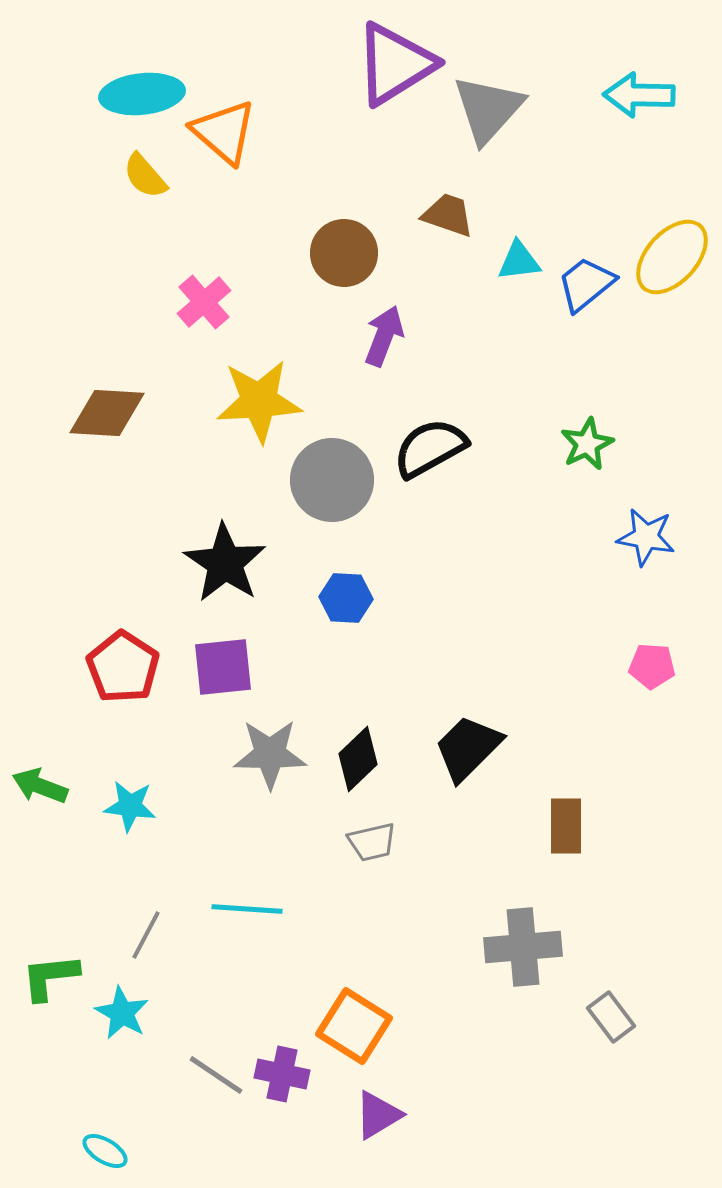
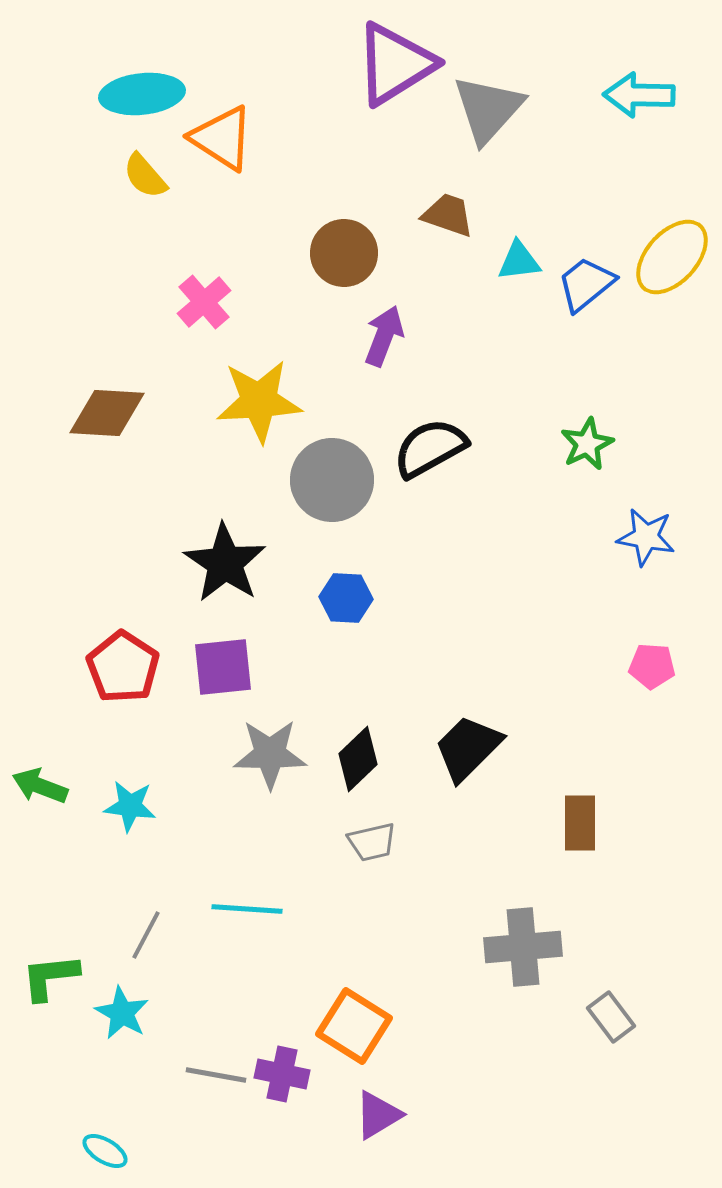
orange triangle at (224, 132): moved 2 px left, 6 px down; rotated 8 degrees counterclockwise
brown rectangle at (566, 826): moved 14 px right, 3 px up
gray line at (216, 1075): rotated 24 degrees counterclockwise
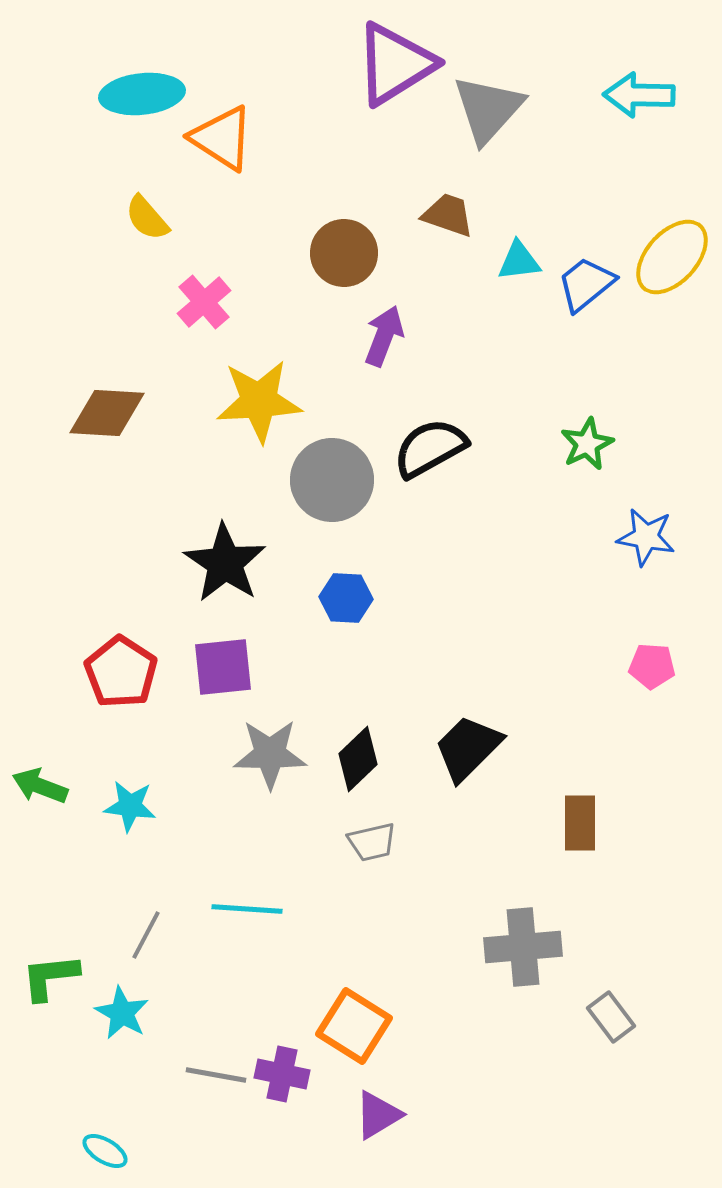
yellow semicircle at (145, 176): moved 2 px right, 42 px down
red pentagon at (123, 667): moved 2 px left, 5 px down
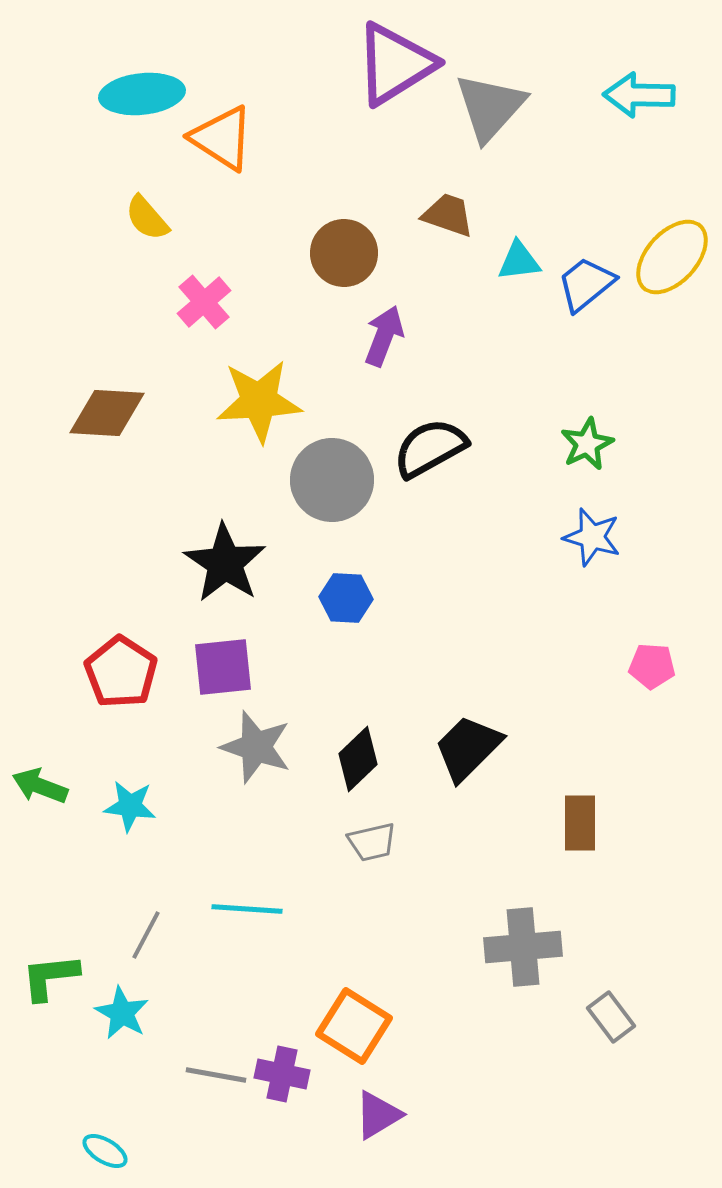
gray triangle at (488, 109): moved 2 px right, 2 px up
blue star at (646, 537): moved 54 px left; rotated 6 degrees clockwise
gray star at (270, 754): moved 14 px left, 7 px up; rotated 18 degrees clockwise
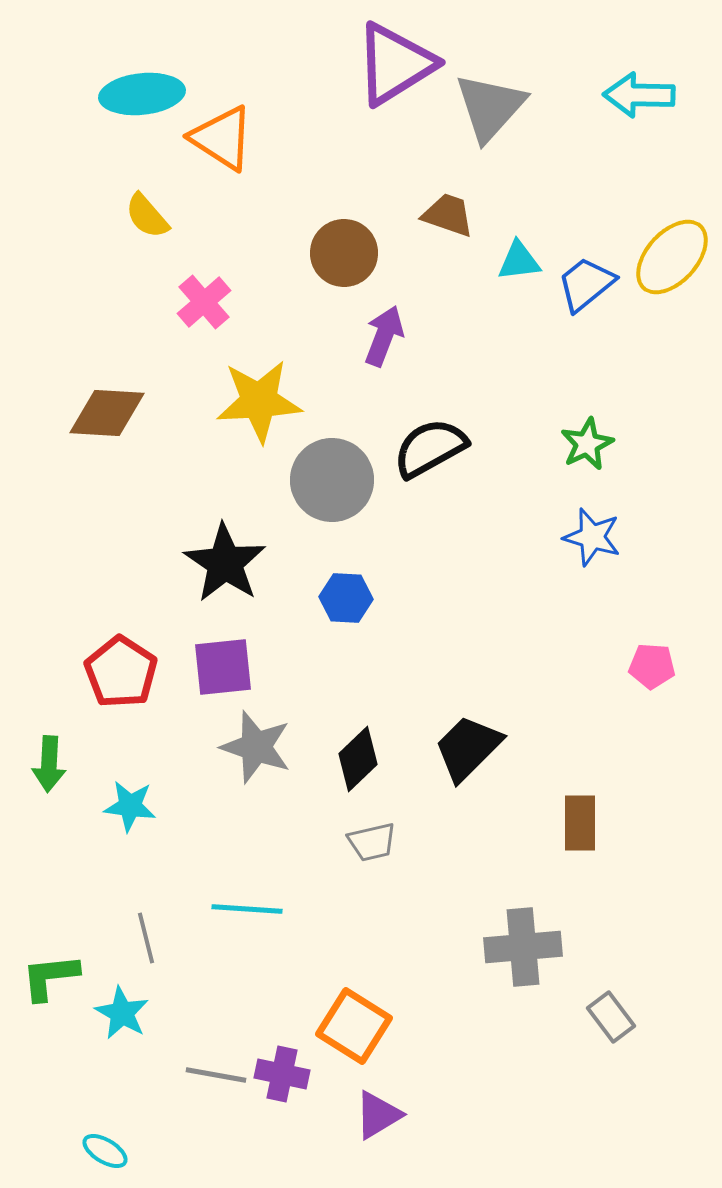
yellow semicircle at (147, 218): moved 2 px up
green arrow at (40, 786): moved 9 px right, 22 px up; rotated 108 degrees counterclockwise
gray line at (146, 935): moved 3 px down; rotated 42 degrees counterclockwise
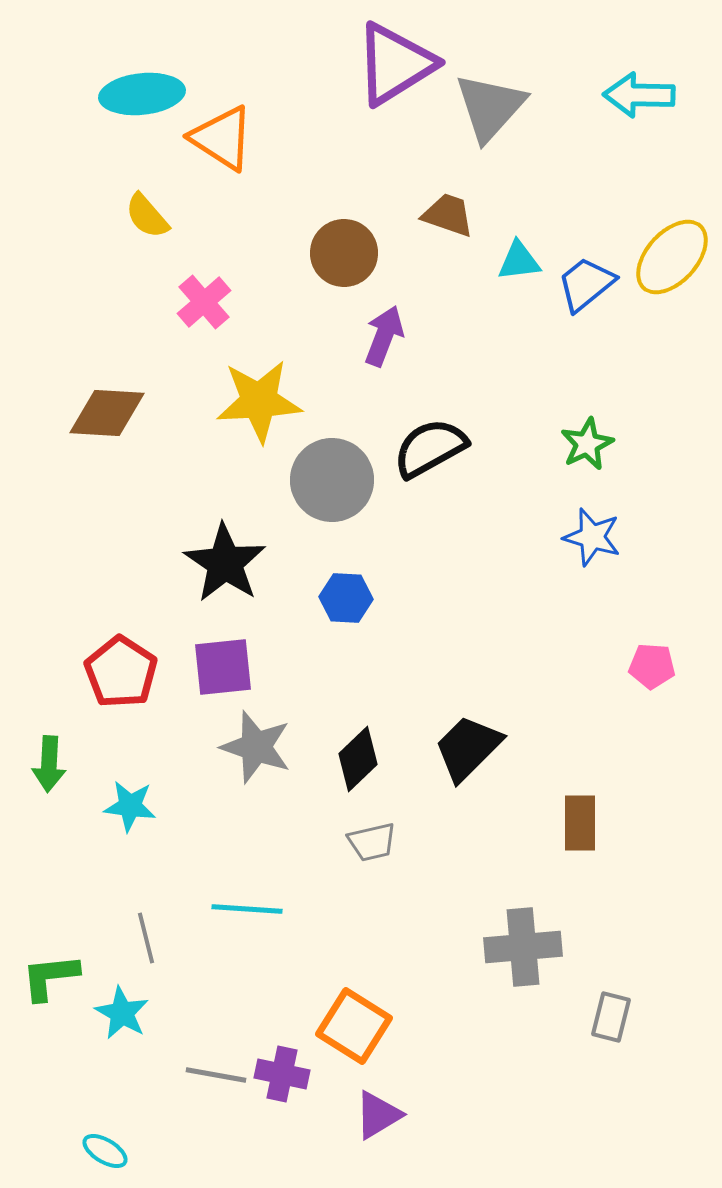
gray rectangle at (611, 1017): rotated 51 degrees clockwise
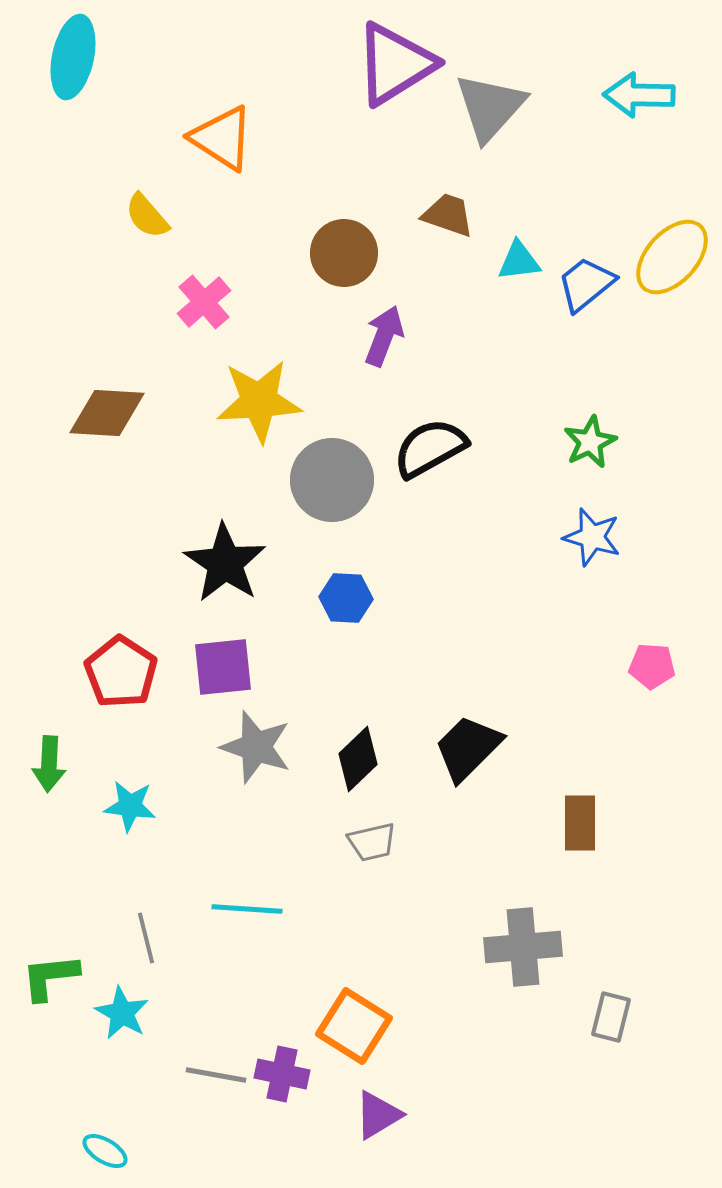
cyan ellipse at (142, 94): moved 69 px left, 37 px up; rotated 72 degrees counterclockwise
green star at (587, 444): moved 3 px right, 2 px up
